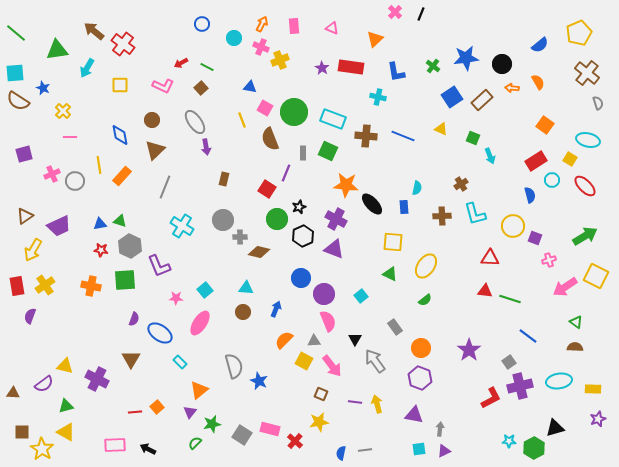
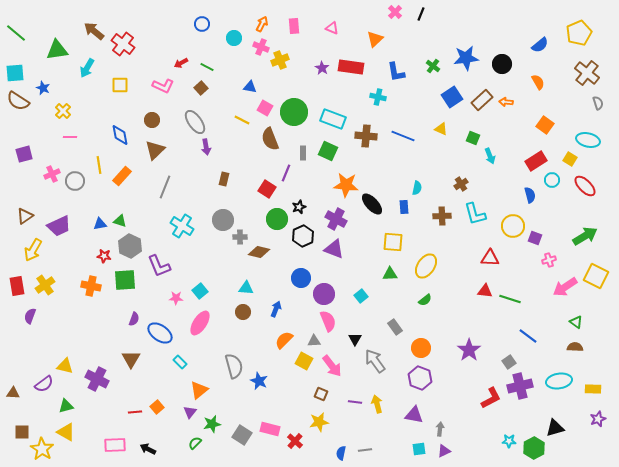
orange arrow at (512, 88): moved 6 px left, 14 px down
yellow line at (242, 120): rotated 42 degrees counterclockwise
red star at (101, 250): moved 3 px right, 6 px down
green triangle at (390, 274): rotated 28 degrees counterclockwise
cyan square at (205, 290): moved 5 px left, 1 px down
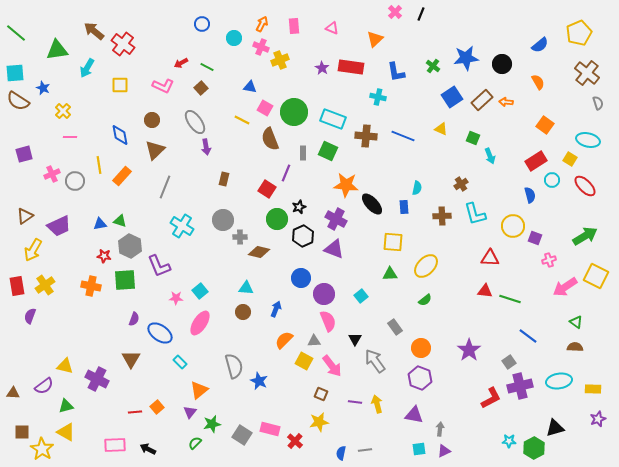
yellow ellipse at (426, 266): rotated 10 degrees clockwise
purple semicircle at (44, 384): moved 2 px down
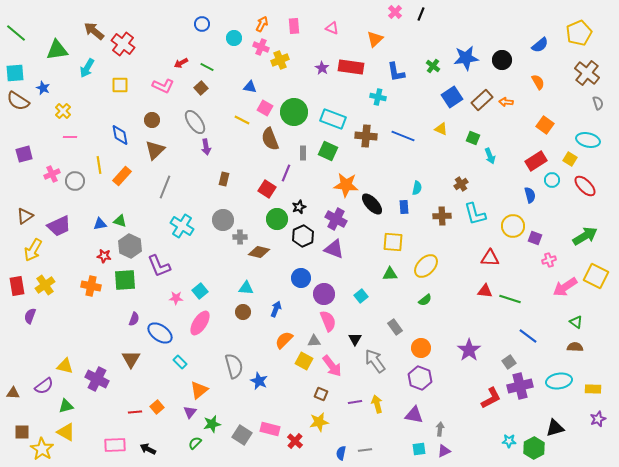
black circle at (502, 64): moved 4 px up
purple line at (355, 402): rotated 16 degrees counterclockwise
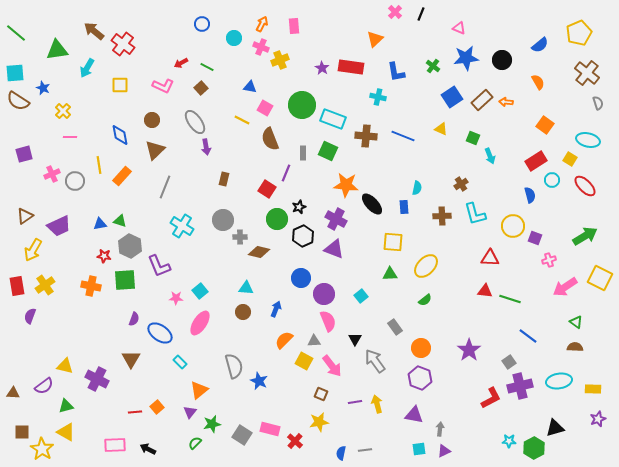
pink triangle at (332, 28): moved 127 px right
green circle at (294, 112): moved 8 px right, 7 px up
yellow square at (596, 276): moved 4 px right, 2 px down
